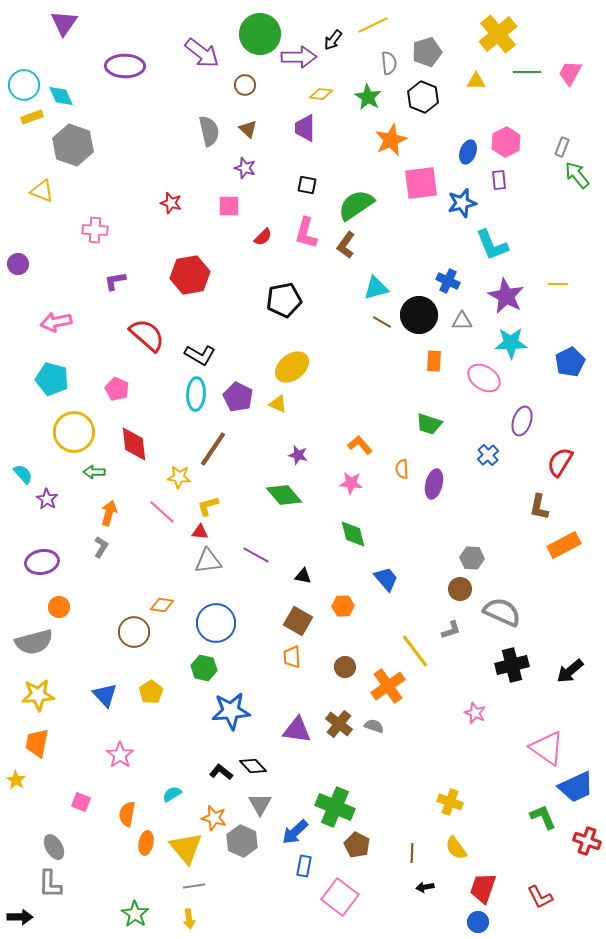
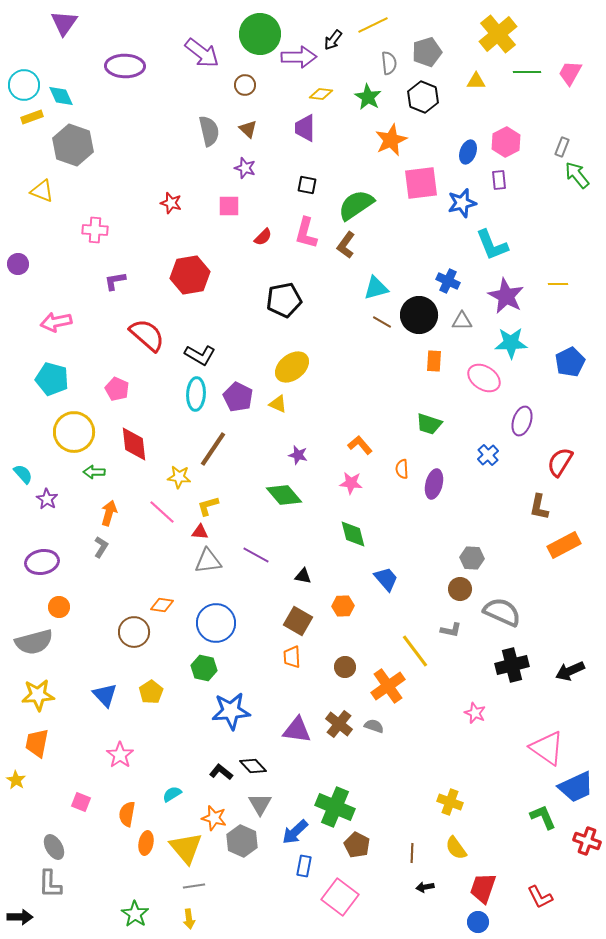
gray L-shape at (451, 630): rotated 30 degrees clockwise
black arrow at (570, 671): rotated 16 degrees clockwise
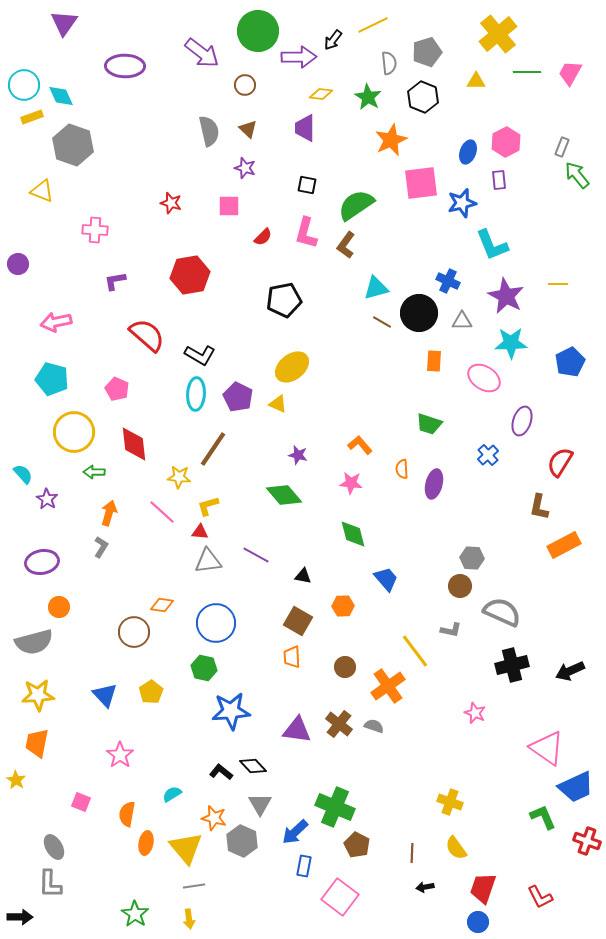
green circle at (260, 34): moved 2 px left, 3 px up
black circle at (419, 315): moved 2 px up
brown circle at (460, 589): moved 3 px up
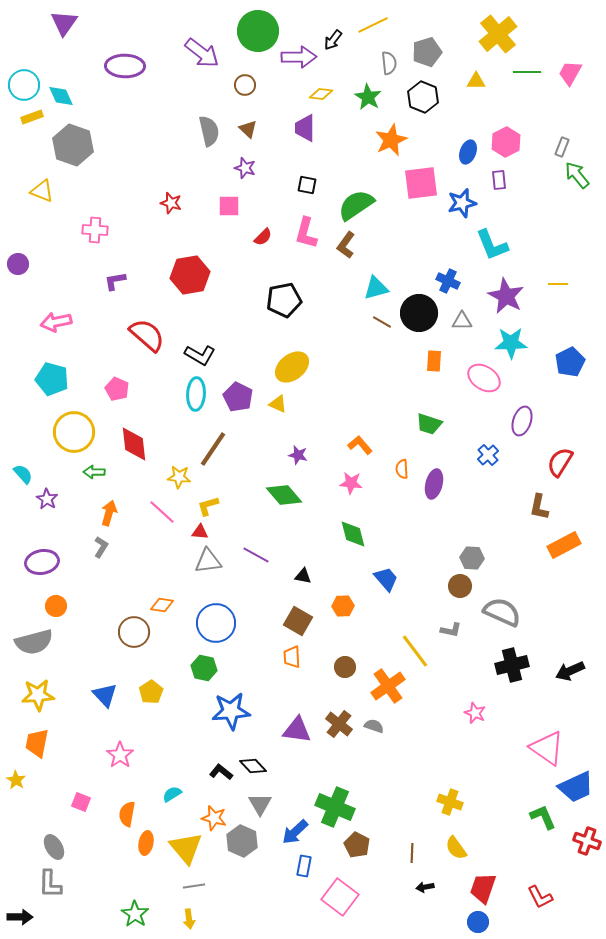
orange circle at (59, 607): moved 3 px left, 1 px up
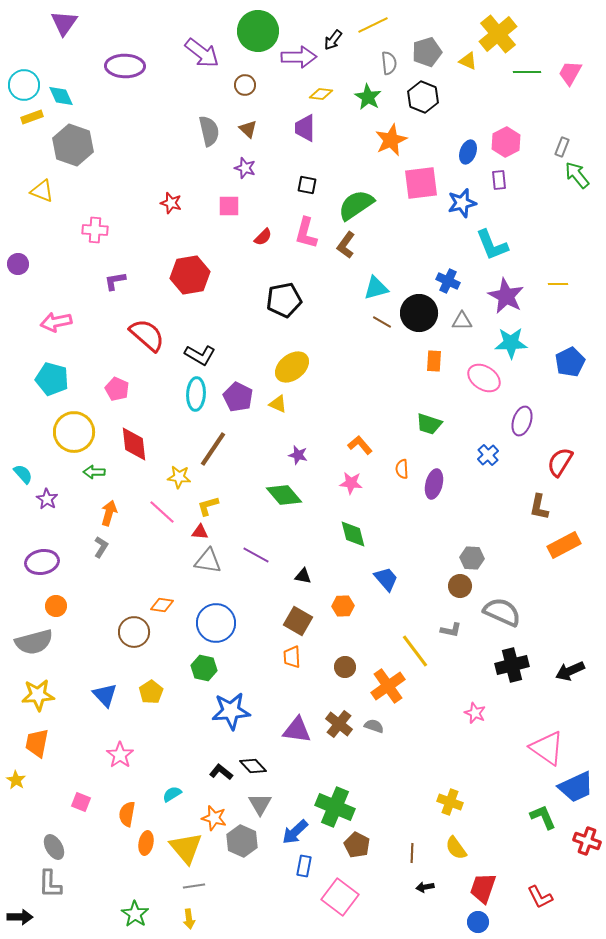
yellow triangle at (476, 81): moved 8 px left, 20 px up; rotated 24 degrees clockwise
gray triangle at (208, 561): rotated 16 degrees clockwise
